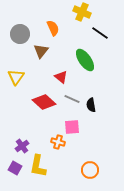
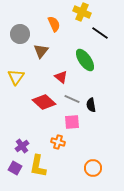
orange semicircle: moved 1 px right, 4 px up
pink square: moved 5 px up
orange circle: moved 3 px right, 2 px up
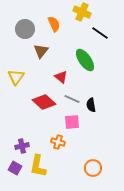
gray circle: moved 5 px right, 5 px up
purple cross: rotated 24 degrees clockwise
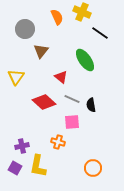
orange semicircle: moved 3 px right, 7 px up
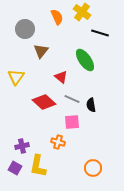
yellow cross: rotated 12 degrees clockwise
black line: rotated 18 degrees counterclockwise
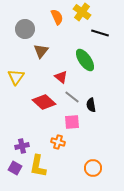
gray line: moved 2 px up; rotated 14 degrees clockwise
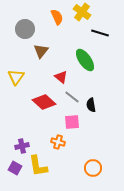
yellow L-shape: rotated 20 degrees counterclockwise
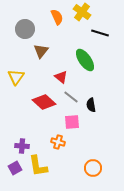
gray line: moved 1 px left
purple cross: rotated 16 degrees clockwise
purple square: rotated 32 degrees clockwise
